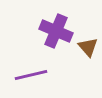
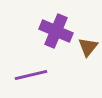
brown triangle: rotated 20 degrees clockwise
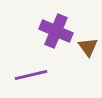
brown triangle: rotated 15 degrees counterclockwise
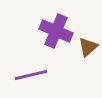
brown triangle: rotated 25 degrees clockwise
